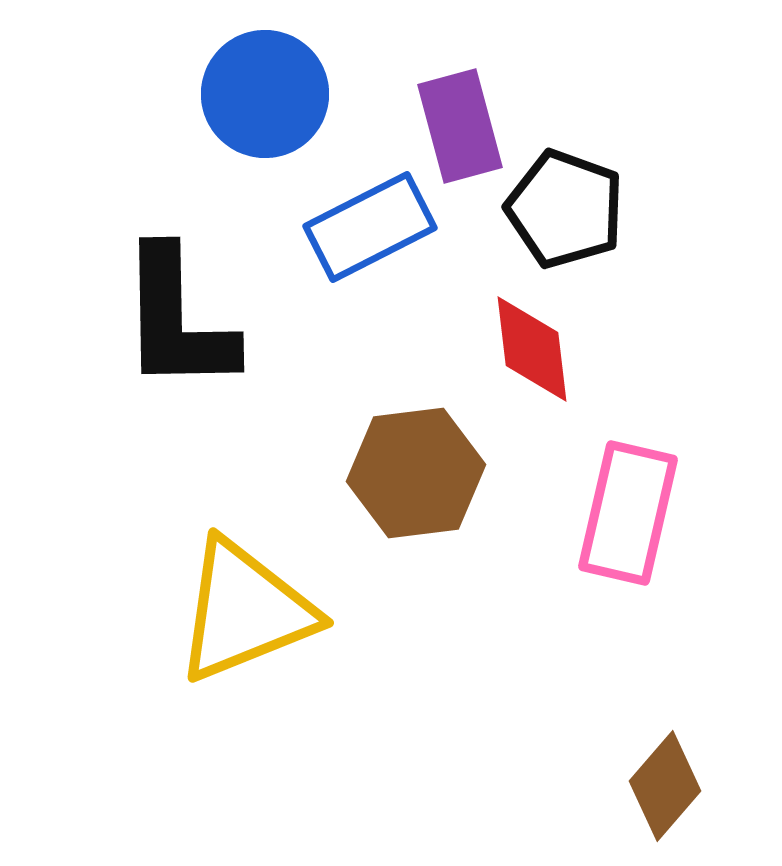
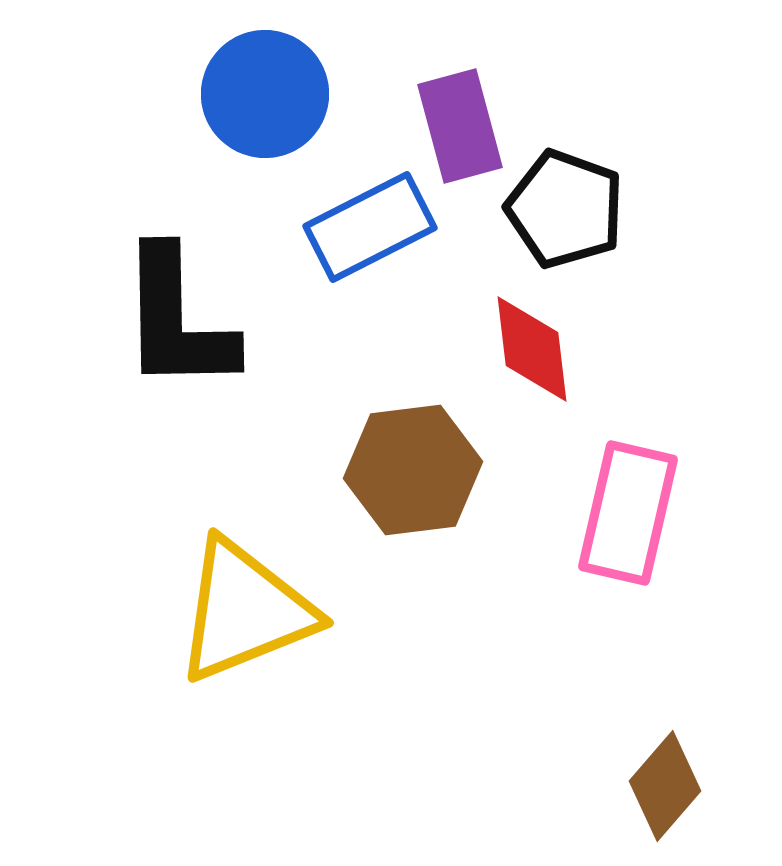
brown hexagon: moved 3 px left, 3 px up
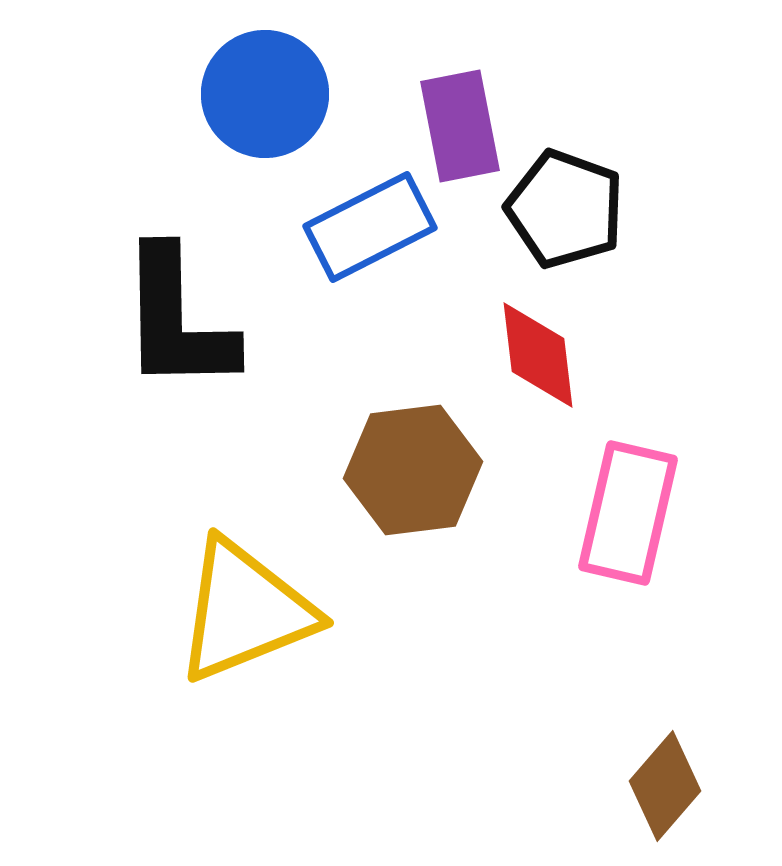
purple rectangle: rotated 4 degrees clockwise
red diamond: moved 6 px right, 6 px down
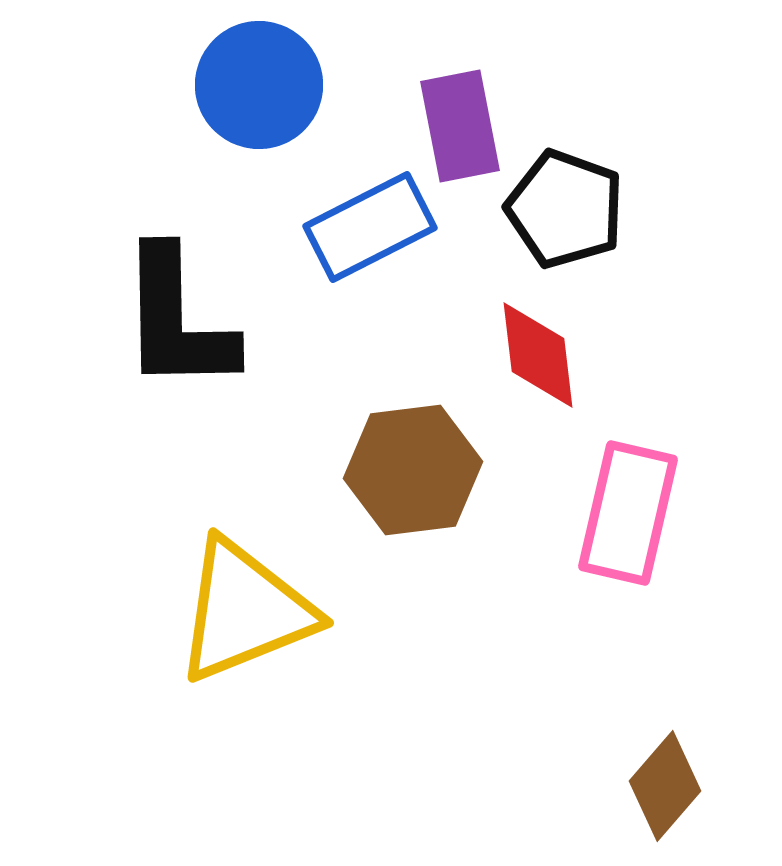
blue circle: moved 6 px left, 9 px up
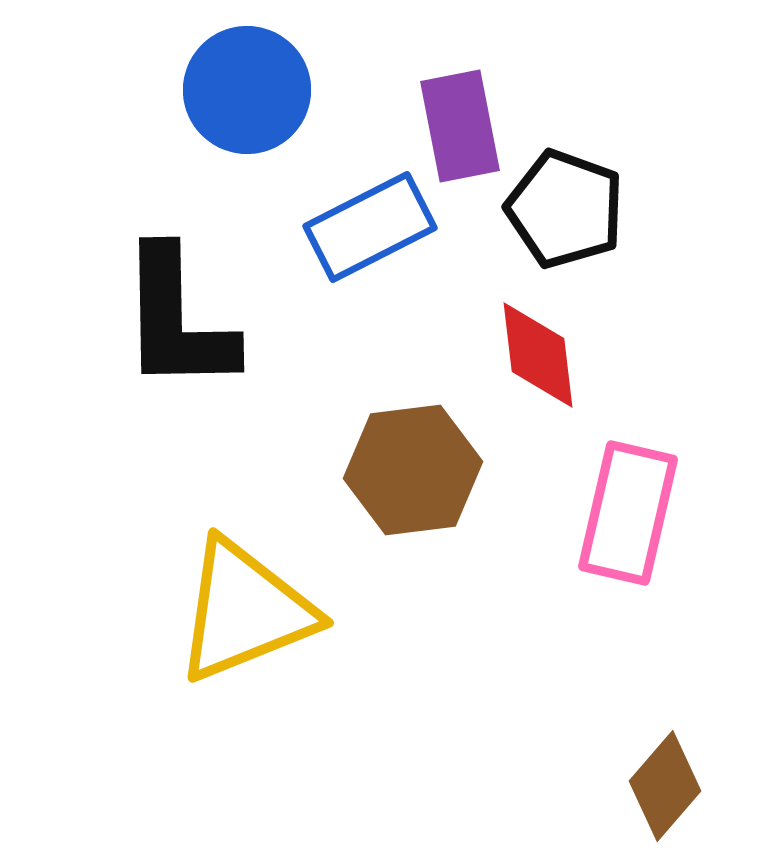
blue circle: moved 12 px left, 5 px down
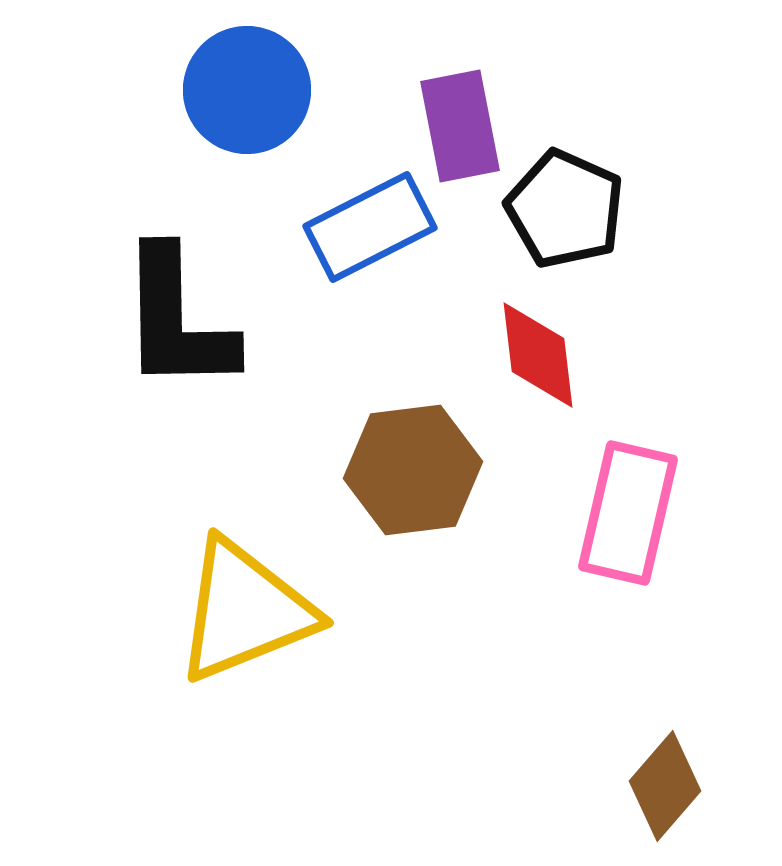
black pentagon: rotated 4 degrees clockwise
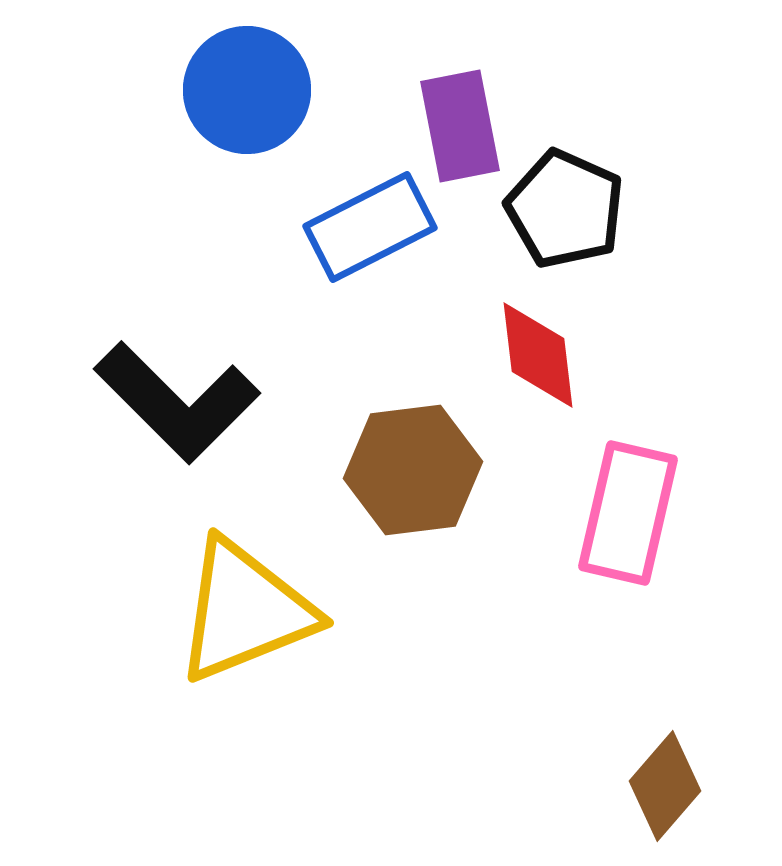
black L-shape: moved 82 px down; rotated 44 degrees counterclockwise
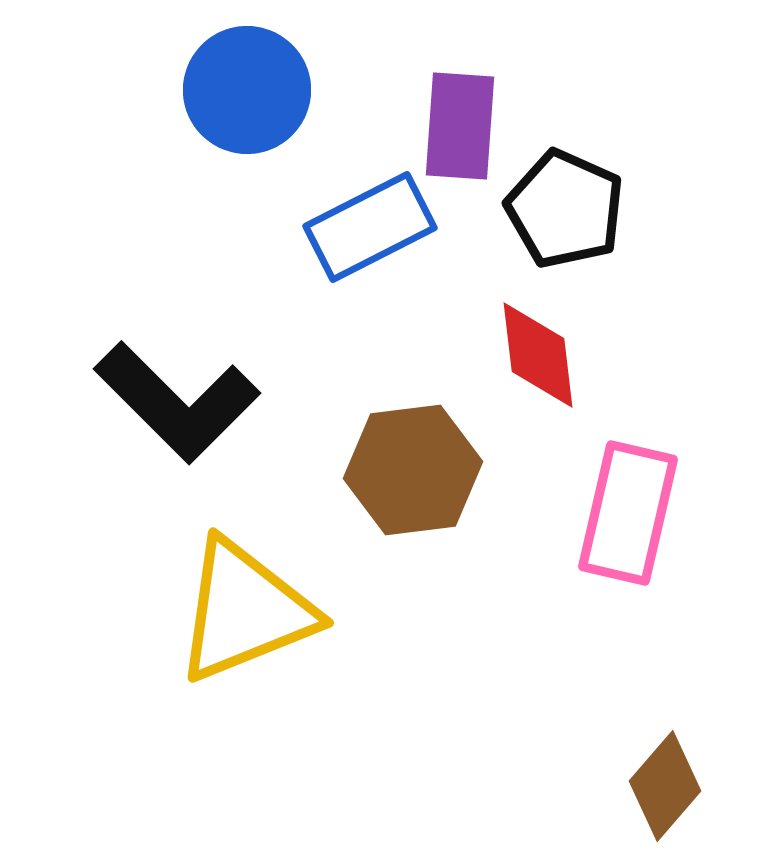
purple rectangle: rotated 15 degrees clockwise
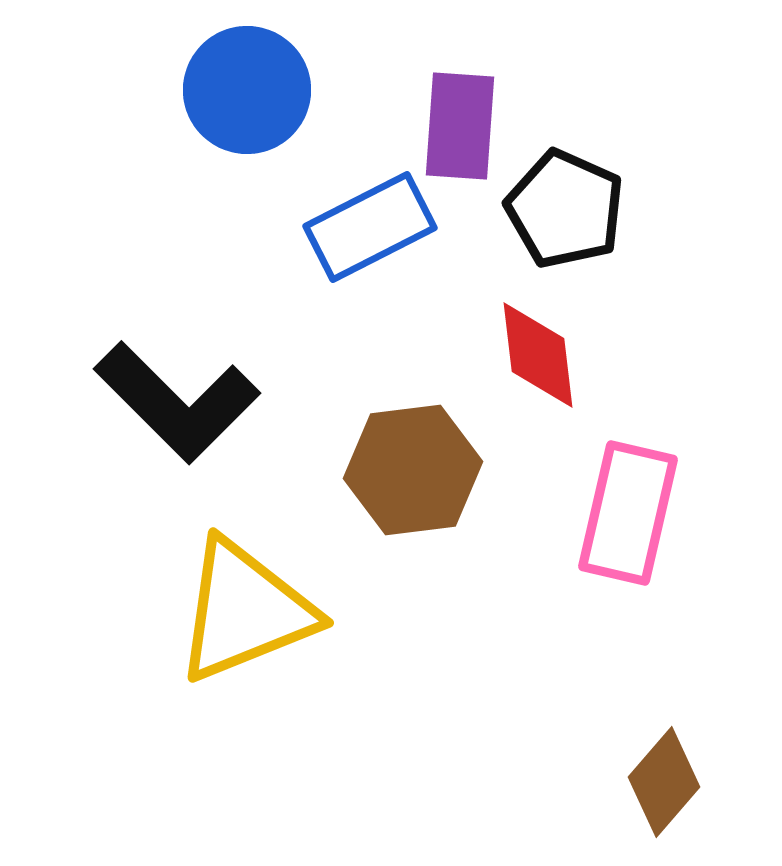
brown diamond: moved 1 px left, 4 px up
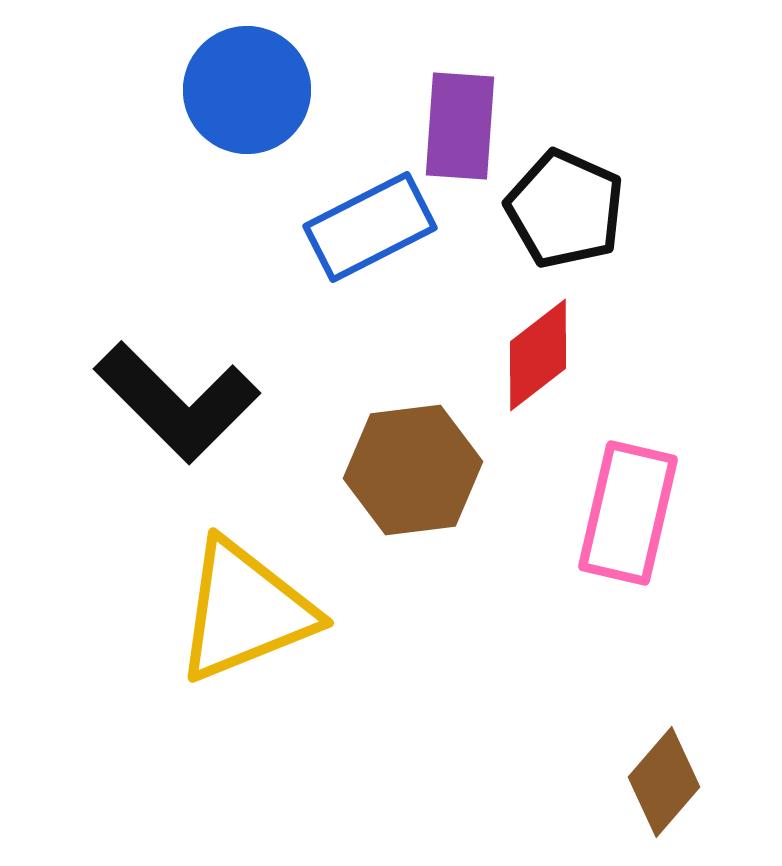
red diamond: rotated 59 degrees clockwise
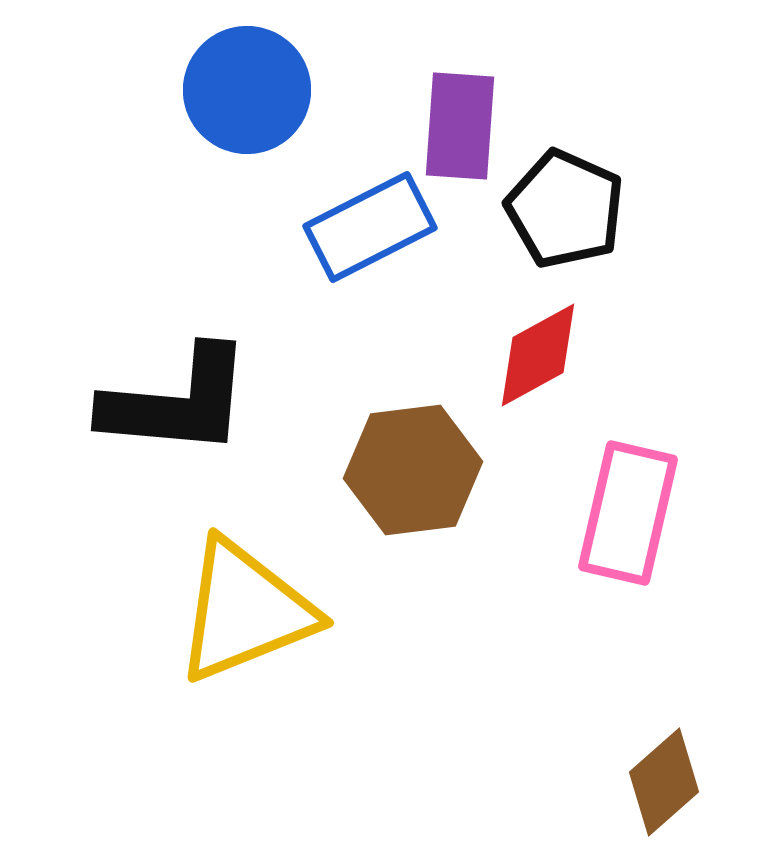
red diamond: rotated 9 degrees clockwise
black L-shape: rotated 40 degrees counterclockwise
brown diamond: rotated 8 degrees clockwise
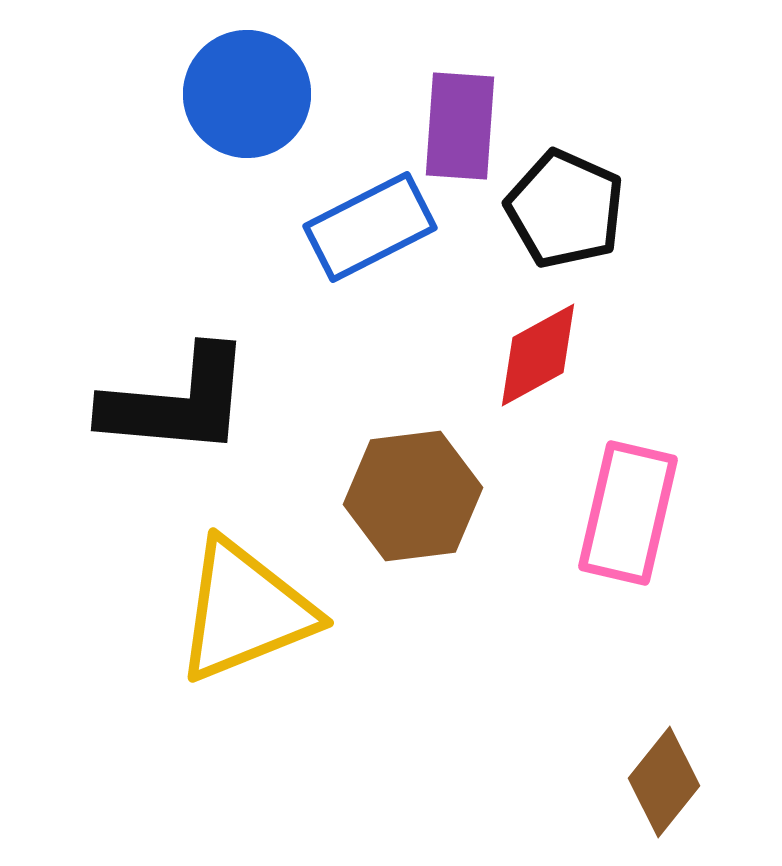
blue circle: moved 4 px down
brown hexagon: moved 26 px down
brown diamond: rotated 10 degrees counterclockwise
